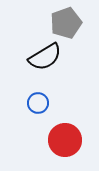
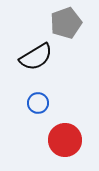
black semicircle: moved 9 px left
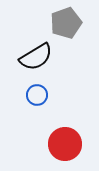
blue circle: moved 1 px left, 8 px up
red circle: moved 4 px down
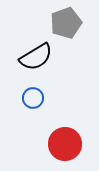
blue circle: moved 4 px left, 3 px down
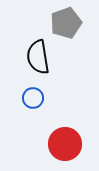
black semicircle: moved 2 px right; rotated 112 degrees clockwise
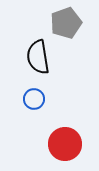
blue circle: moved 1 px right, 1 px down
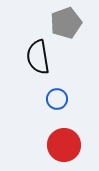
blue circle: moved 23 px right
red circle: moved 1 px left, 1 px down
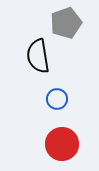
black semicircle: moved 1 px up
red circle: moved 2 px left, 1 px up
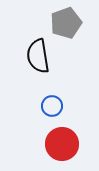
blue circle: moved 5 px left, 7 px down
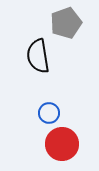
blue circle: moved 3 px left, 7 px down
